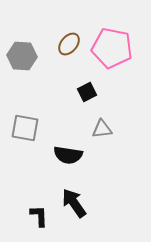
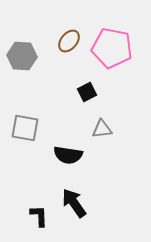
brown ellipse: moved 3 px up
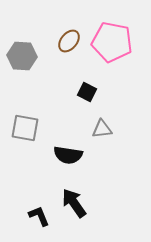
pink pentagon: moved 6 px up
black square: rotated 36 degrees counterclockwise
black L-shape: rotated 20 degrees counterclockwise
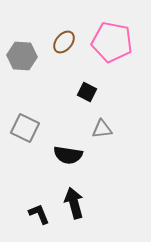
brown ellipse: moved 5 px left, 1 px down
gray square: rotated 16 degrees clockwise
black arrow: rotated 20 degrees clockwise
black L-shape: moved 2 px up
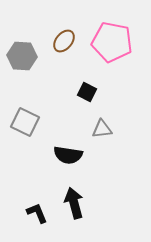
brown ellipse: moved 1 px up
gray square: moved 6 px up
black L-shape: moved 2 px left, 1 px up
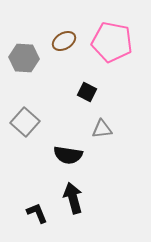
brown ellipse: rotated 20 degrees clockwise
gray hexagon: moved 2 px right, 2 px down
gray square: rotated 16 degrees clockwise
black arrow: moved 1 px left, 5 px up
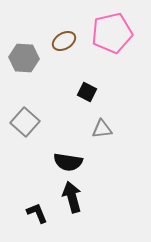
pink pentagon: moved 9 px up; rotated 24 degrees counterclockwise
black semicircle: moved 7 px down
black arrow: moved 1 px left, 1 px up
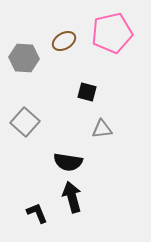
black square: rotated 12 degrees counterclockwise
